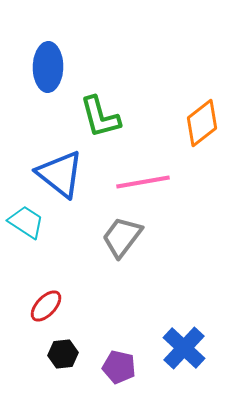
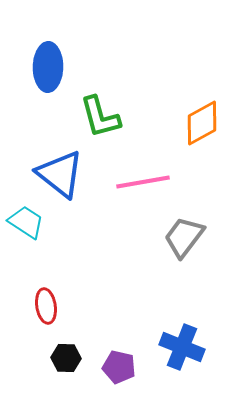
orange diamond: rotated 9 degrees clockwise
gray trapezoid: moved 62 px right
red ellipse: rotated 52 degrees counterclockwise
blue cross: moved 2 px left, 1 px up; rotated 21 degrees counterclockwise
black hexagon: moved 3 px right, 4 px down; rotated 8 degrees clockwise
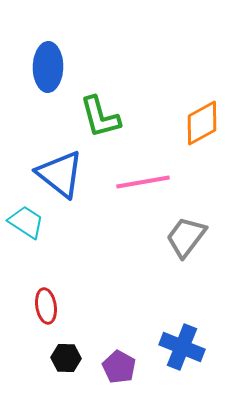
gray trapezoid: moved 2 px right
purple pentagon: rotated 16 degrees clockwise
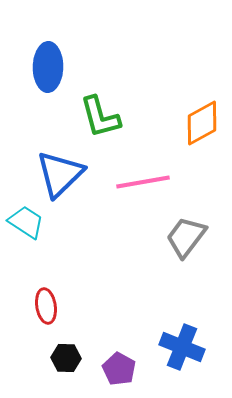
blue triangle: rotated 38 degrees clockwise
purple pentagon: moved 2 px down
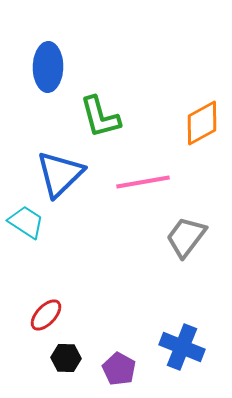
red ellipse: moved 9 px down; rotated 52 degrees clockwise
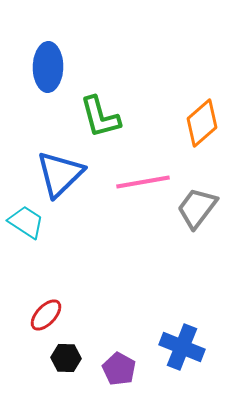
orange diamond: rotated 12 degrees counterclockwise
gray trapezoid: moved 11 px right, 29 px up
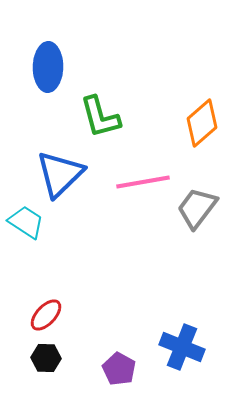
black hexagon: moved 20 px left
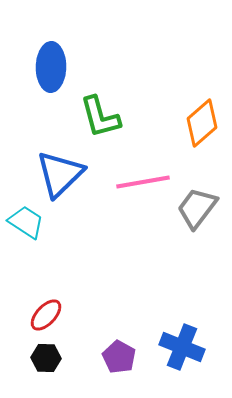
blue ellipse: moved 3 px right
purple pentagon: moved 12 px up
